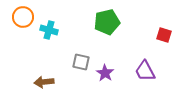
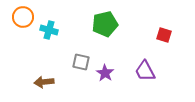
green pentagon: moved 2 px left, 2 px down
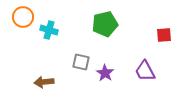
red square: rotated 21 degrees counterclockwise
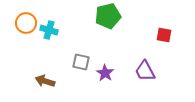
orange circle: moved 3 px right, 6 px down
green pentagon: moved 3 px right, 8 px up
red square: rotated 14 degrees clockwise
brown arrow: moved 1 px right, 1 px up; rotated 24 degrees clockwise
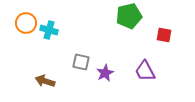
green pentagon: moved 21 px right
purple star: rotated 12 degrees clockwise
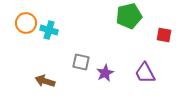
purple trapezoid: moved 2 px down
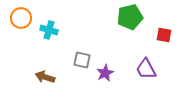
green pentagon: moved 1 px right, 1 px down
orange circle: moved 5 px left, 5 px up
gray square: moved 1 px right, 2 px up
purple trapezoid: moved 1 px right, 4 px up
brown arrow: moved 4 px up
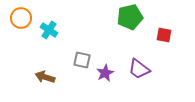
cyan cross: rotated 18 degrees clockwise
purple trapezoid: moved 7 px left; rotated 25 degrees counterclockwise
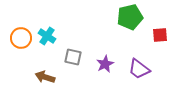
orange circle: moved 20 px down
cyan cross: moved 2 px left, 6 px down
red square: moved 4 px left; rotated 14 degrees counterclockwise
gray square: moved 9 px left, 3 px up
purple star: moved 9 px up
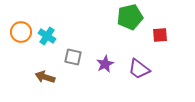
orange circle: moved 6 px up
